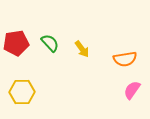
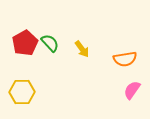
red pentagon: moved 9 px right; rotated 20 degrees counterclockwise
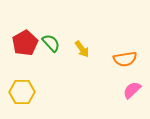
green semicircle: moved 1 px right
pink semicircle: rotated 12 degrees clockwise
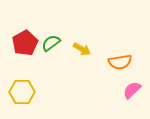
green semicircle: rotated 84 degrees counterclockwise
yellow arrow: rotated 24 degrees counterclockwise
orange semicircle: moved 5 px left, 3 px down
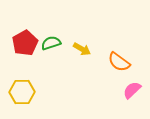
green semicircle: rotated 18 degrees clockwise
orange semicircle: moved 1 px left; rotated 45 degrees clockwise
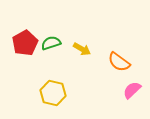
yellow hexagon: moved 31 px right, 1 px down; rotated 15 degrees clockwise
